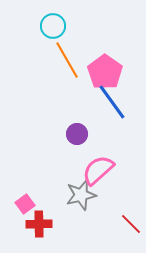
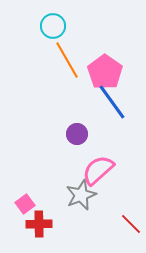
gray star: rotated 8 degrees counterclockwise
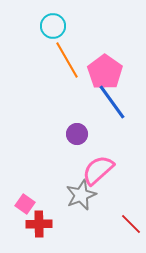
pink square: rotated 18 degrees counterclockwise
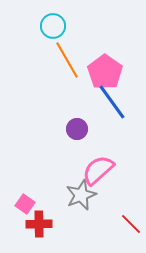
purple circle: moved 5 px up
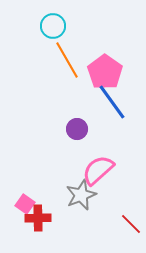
red cross: moved 1 px left, 6 px up
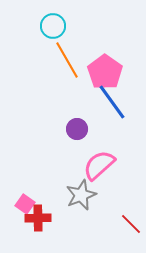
pink semicircle: moved 1 px right, 5 px up
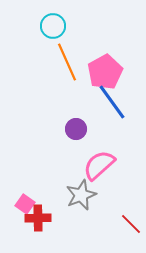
orange line: moved 2 px down; rotated 6 degrees clockwise
pink pentagon: rotated 8 degrees clockwise
purple circle: moved 1 px left
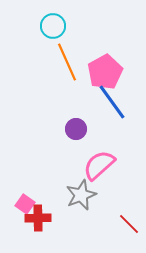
red line: moved 2 px left
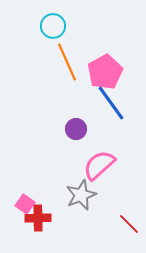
blue line: moved 1 px left, 1 px down
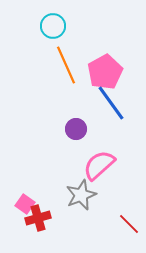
orange line: moved 1 px left, 3 px down
red cross: rotated 15 degrees counterclockwise
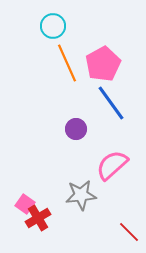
orange line: moved 1 px right, 2 px up
pink pentagon: moved 2 px left, 8 px up
pink semicircle: moved 13 px right
gray star: rotated 16 degrees clockwise
red cross: rotated 15 degrees counterclockwise
red line: moved 8 px down
